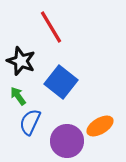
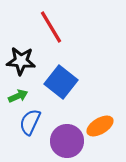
black star: rotated 16 degrees counterclockwise
green arrow: rotated 102 degrees clockwise
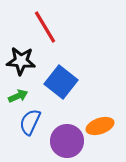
red line: moved 6 px left
orange ellipse: rotated 12 degrees clockwise
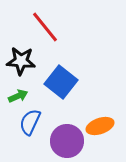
red line: rotated 8 degrees counterclockwise
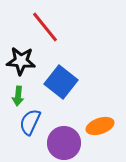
green arrow: rotated 120 degrees clockwise
purple circle: moved 3 px left, 2 px down
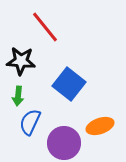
blue square: moved 8 px right, 2 px down
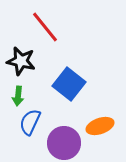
black star: rotated 8 degrees clockwise
